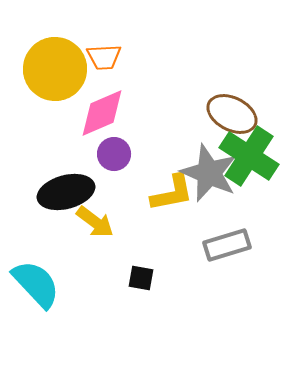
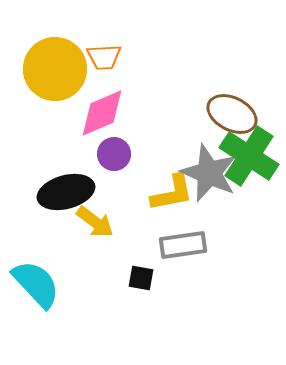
gray rectangle: moved 44 px left; rotated 9 degrees clockwise
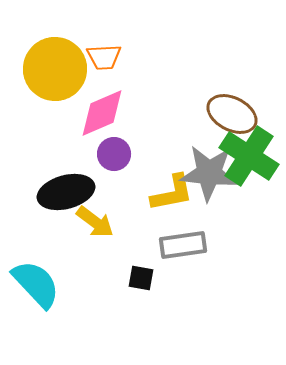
gray star: rotated 18 degrees counterclockwise
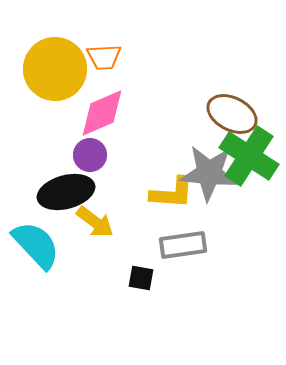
purple circle: moved 24 px left, 1 px down
yellow L-shape: rotated 15 degrees clockwise
cyan semicircle: moved 39 px up
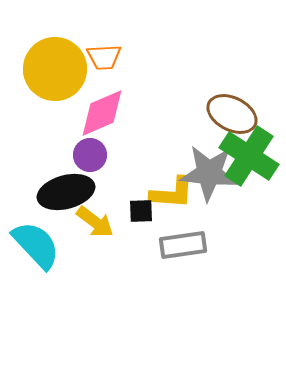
black square: moved 67 px up; rotated 12 degrees counterclockwise
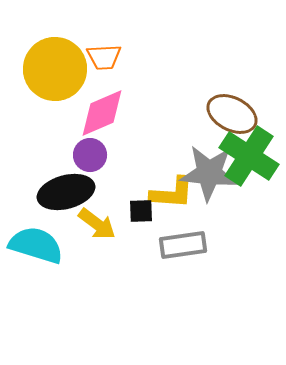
yellow arrow: moved 2 px right, 2 px down
cyan semicircle: rotated 30 degrees counterclockwise
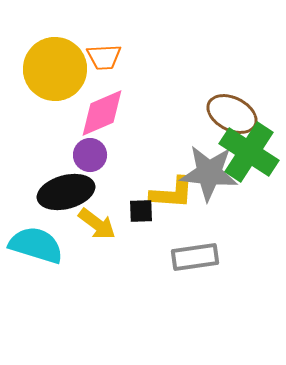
green cross: moved 4 px up
gray rectangle: moved 12 px right, 12 px down
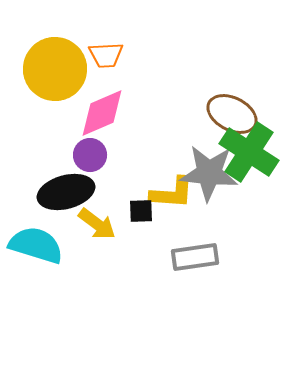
orange trapezoid: moved 2 px right, 2 px up
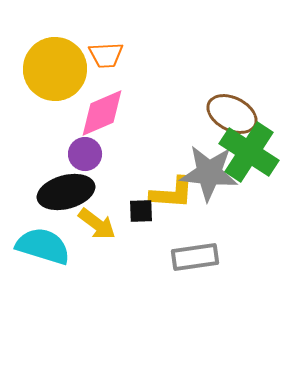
purple circle: moved 5 px left, 1 px up
cyan semicircle: moved 7 px right, 1 px down
